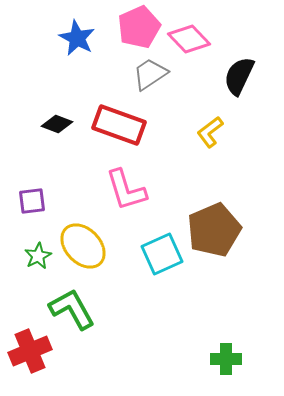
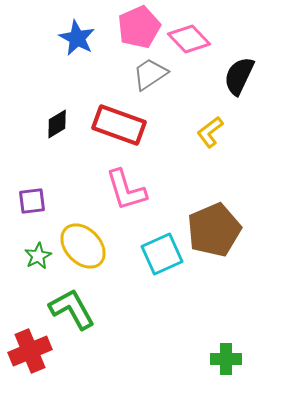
black diamond: rotated 52 degrees counterclockwise
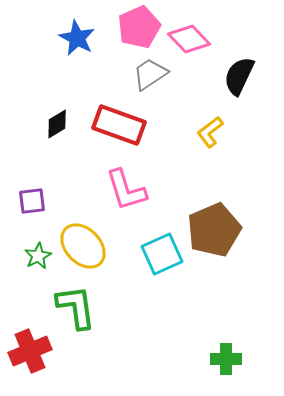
green L-shape: moved 4 px right, 2 px up; rotated 21 degrees clockwise
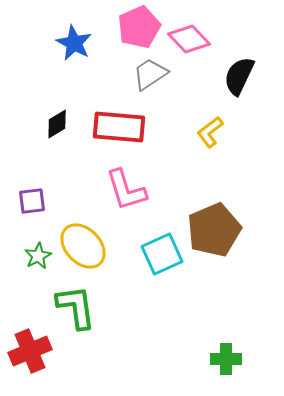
blue star: moved 3 px left, 5 px down
red rectangle: moved 2 px down; rotated 15 degrees counterclockwise
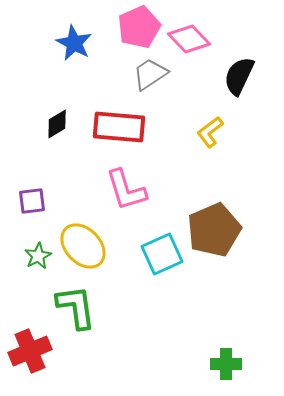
green cross: moved 5 px down
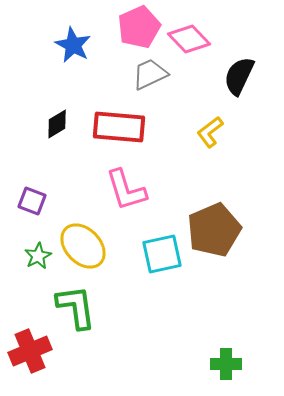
blue star: moved 1 px left, 2 px down
gray trapezoid: rotated 9 degrees clockwise
purple square: rotated 28 degrees clockwise
cyan square: rotated 12 degrees clockwise
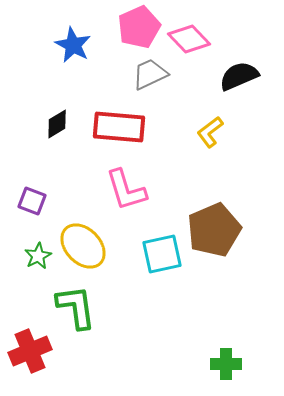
black semicircle: rotated 42 degrees clockwise
